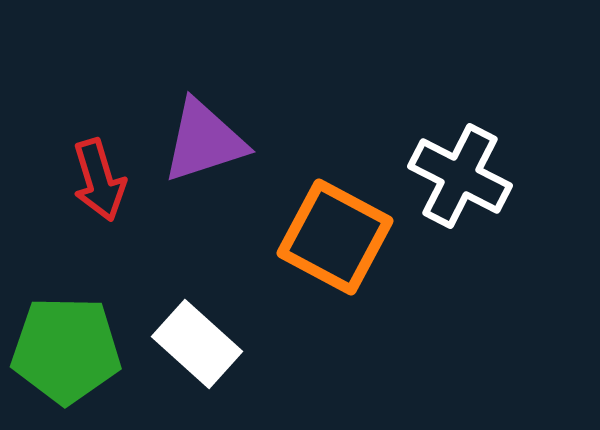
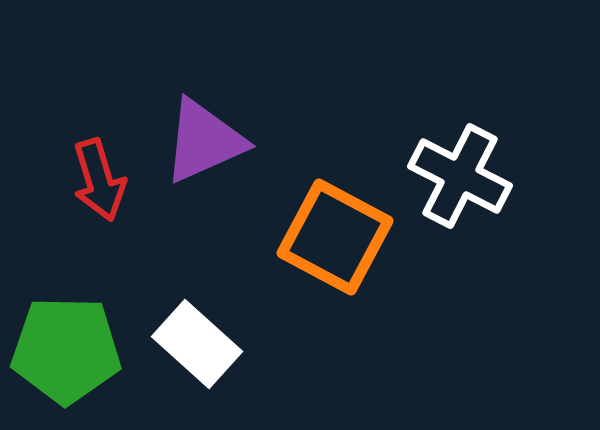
purple triangle: rotated 6 degrees counterclockwise
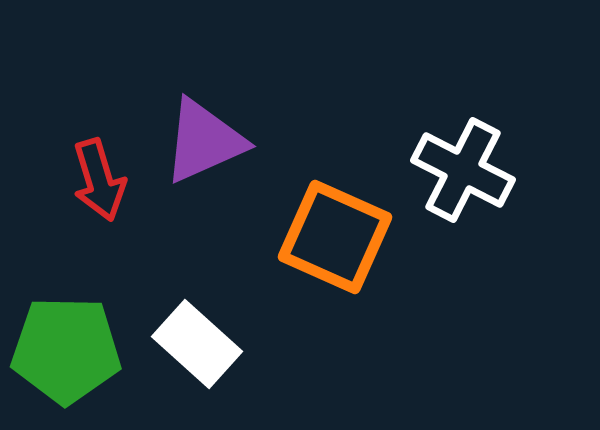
white cross: moved 3 px right, 6 px up
orange square: rotated 4 degrees counterclockwise
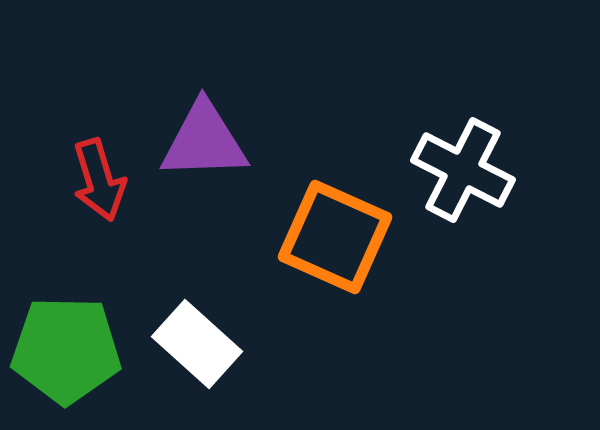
purple triangle: rotated 22 degrees clockwise
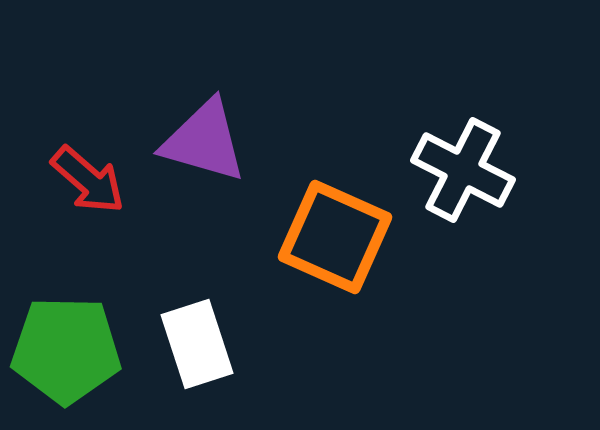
purple triangle: rotated 18 degrees clockwise
red arrow: moved 11 px left; rotated 32 degrees counterclockwise
white rectangle: rotated 30 degrees clockwise
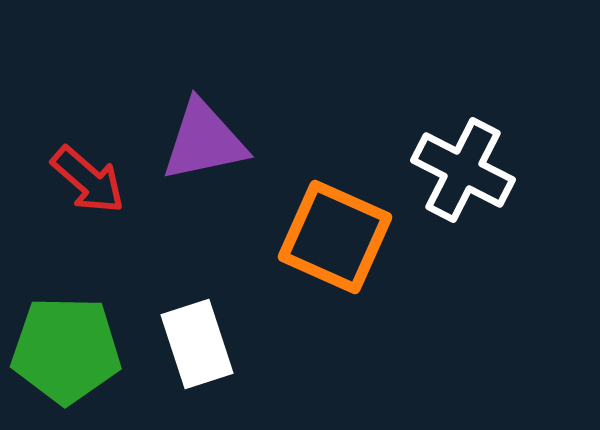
purple triangle: rotated 28 degrees counterclockwise
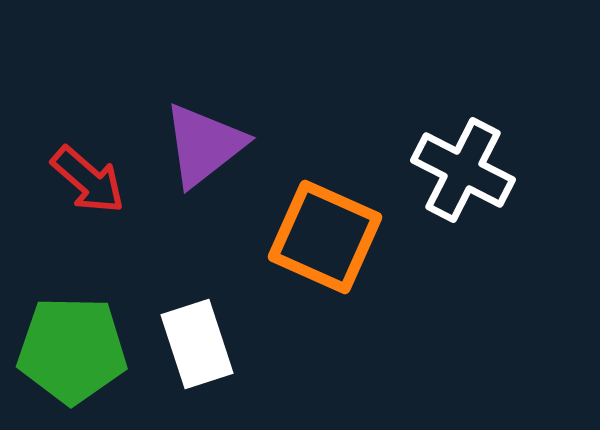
purple triangle: moved 4 px down; rotated 26 degrees counterclockwise
orange square: moved 10 px left
green pentagon: moved 6 px right
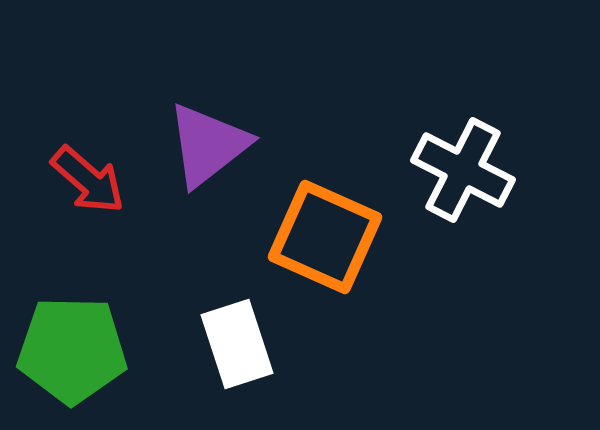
purple triangle: moved 4 px right
white rectangle: moved 40 px right
